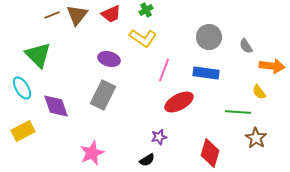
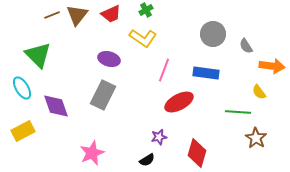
gray circle: moved 4 px right, 3 px up
red diamond: moved 13 px left
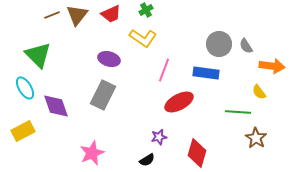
gray circle: moved 6 px right, 10 px down
cyan ellipse: moved 3 px right
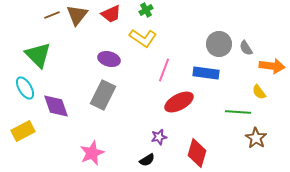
gray semicircle: moved 2 px down
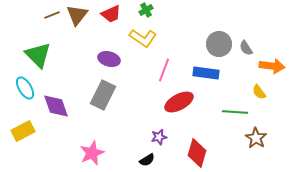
green line: moved 3 px left
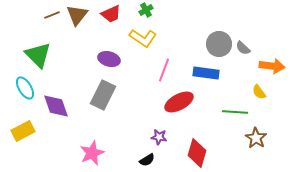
gray semicircle: moved 3 px left; rotated 14 degrees counterclockwise
purple star: rotated 21 degrees clockwise
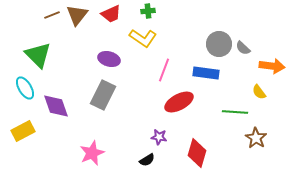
green cross: moved 2 px right, 1 px down; rotated 24 degrees clockwise
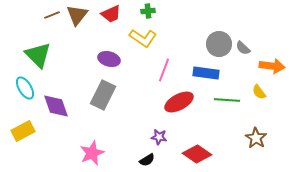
green line: moved 8 px left, 12 px up
red diamond: moved 1 px down; rotated 72 degrees counterclockwise
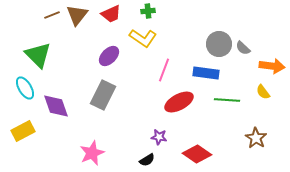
purple ellipse: moved 3 px up; rotated 60 degrees counterclockwise
yellow semicircle: moved 4 px right
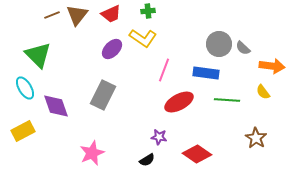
purple ellipse: moved 3 px right, 7 px up
